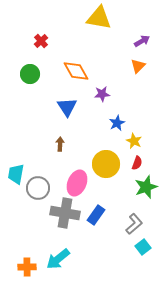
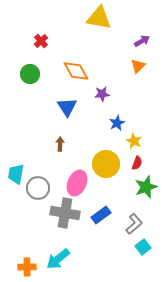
blue rectangle: moved 5 px right; rotated 18 degrees clockwise
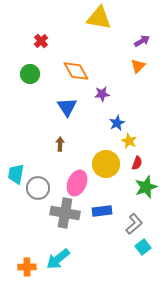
yellow star: moved 5 px left
blue rectangle: moved 1 px right, 4 px up; rotated 30 degrees clockwise
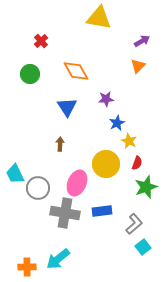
purple star: moved 4 px right, 5 px down
cyan trapezoid: moved 1 px left; rotated 35 degrees counterclockwise
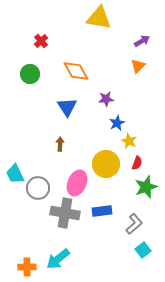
cyan square: moved 3 px down
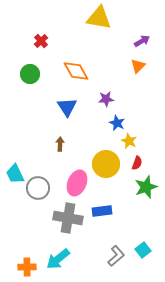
blue star: rotated 21 degrees counterclockwise
gray cross: moved 3 px right, 5 px down
gray L-shape: moved 18 px left, 32 px down
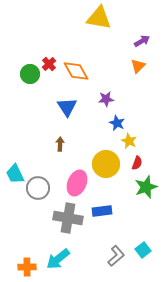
red cross: moved 8 px right, 23 px down
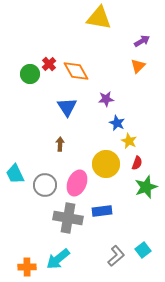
gray circle: moved 7 px right, 3 px up
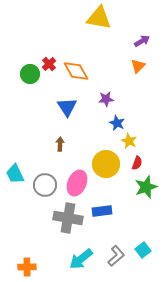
cyan arrow: moved 23 px right
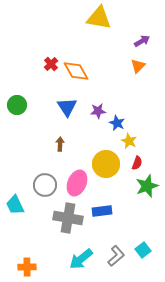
red cross: moved 2 px right
green circle: moved 13 px left, 31 px down
purple star: moved 8 px left, 12 px down
cyan trapezoid: moved 31 px down
green star: moved 1 px right, 1 px up
